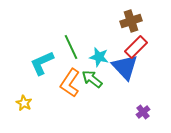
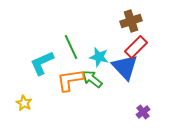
orange L-shape: moved 3 px up; rotated 48 degrees clockwise
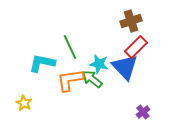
green line: moved 1 px left
cyan star: moved 7 px down
cyan L-shape: rotated 36 degrees clockwise
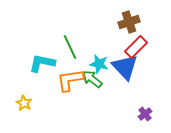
brown cross: moved 2 px left, 1 px down
purple cross: moved 2 px right, 2 px down
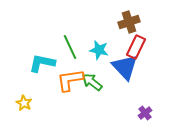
red rectangle: rotated 20 degrees counterclockwise
cyan star: moved 14 px up
green arrow: moved 3 px down
purple cross: moved 1 px up
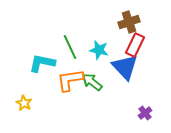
red rectangle: moved 1 px left, 2 px up
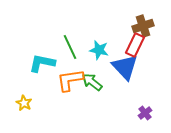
brown cross: moved 14 px right, 4 px down
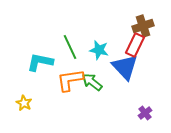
cyan L-shape: moved 2 px left, 1 px up
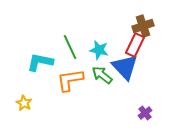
green arrow: moved 10 px right, 7 px up
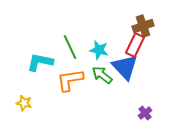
yellow star: rotated 14 degrees counterclockwise
